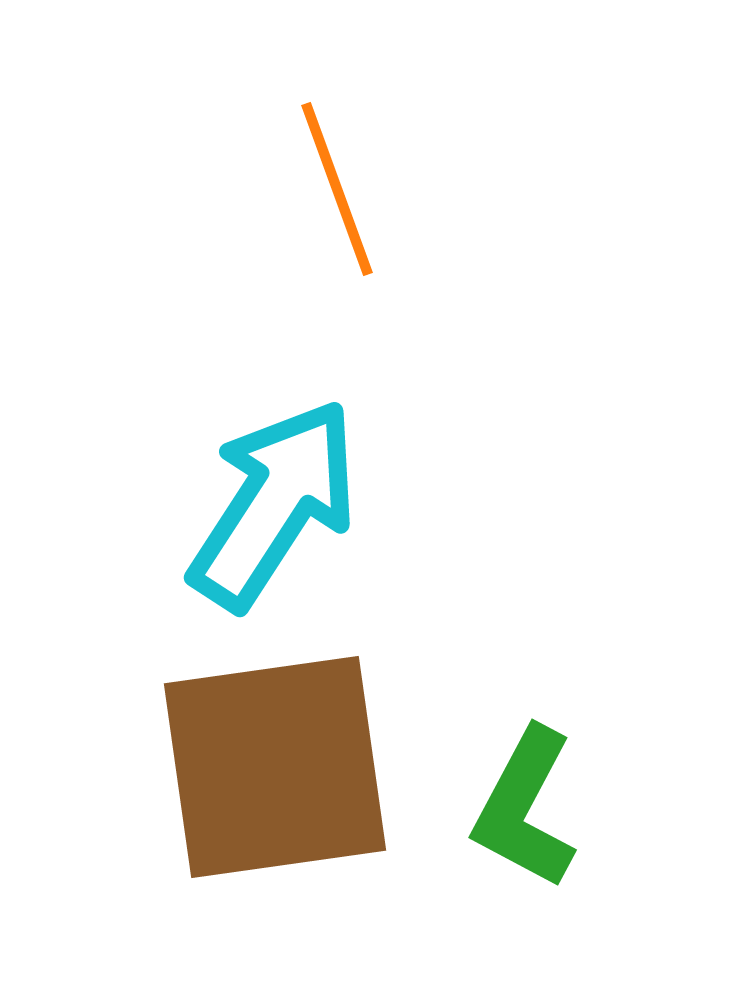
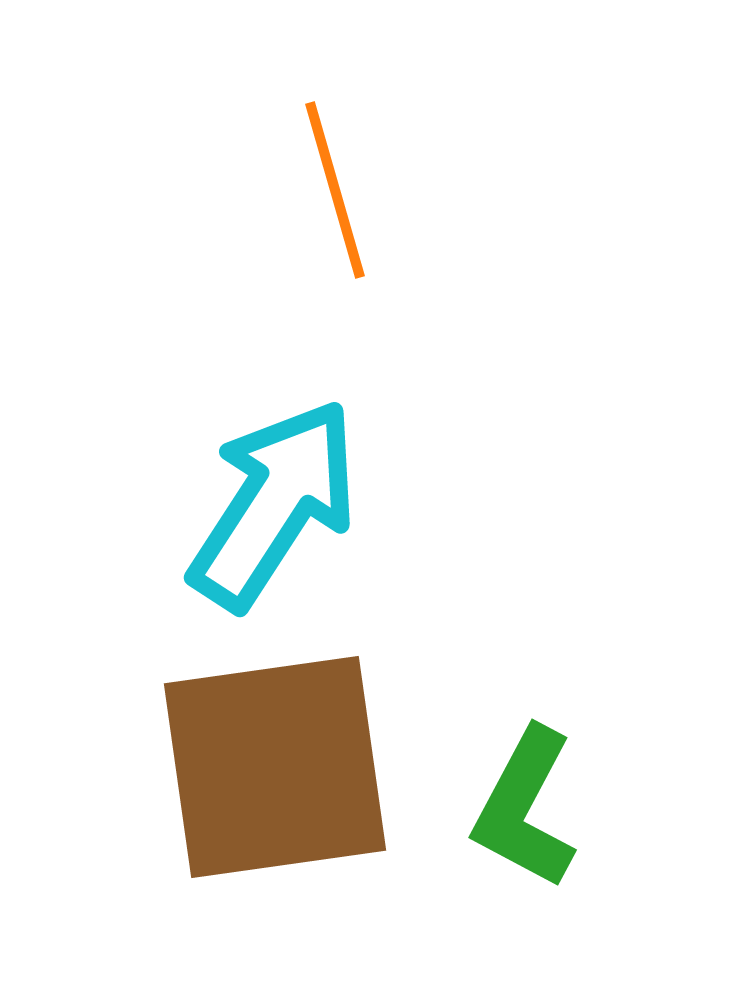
orange line: moved 2 px left, 1 px down; rotated 4 degrees clockwise
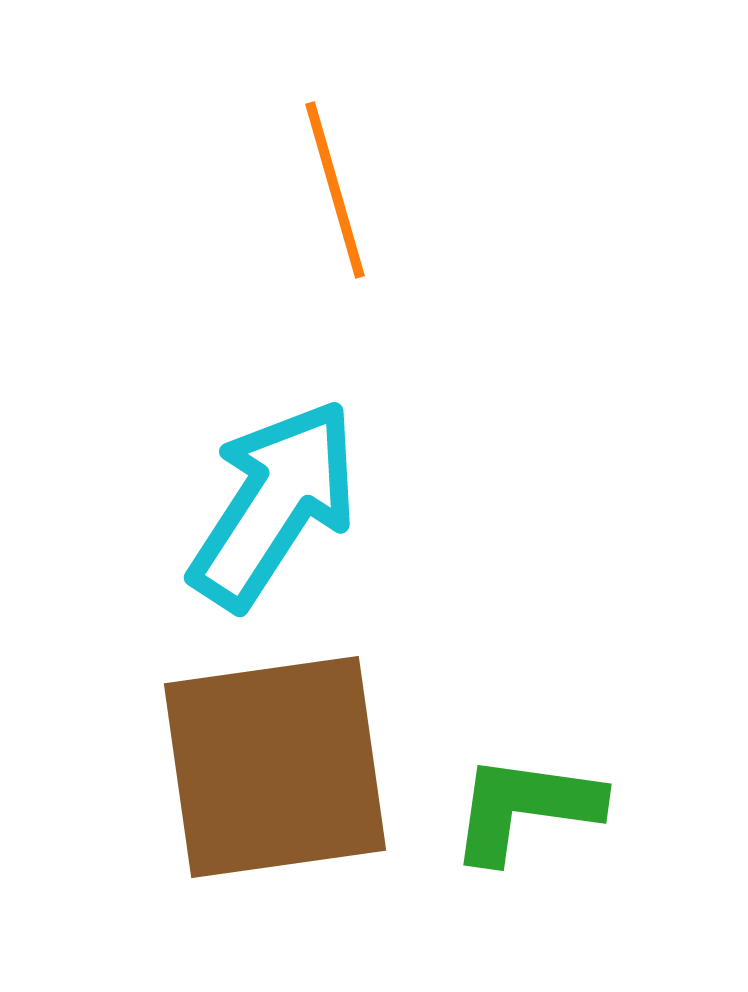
green L-shape: rotated 70 degrees clockwise
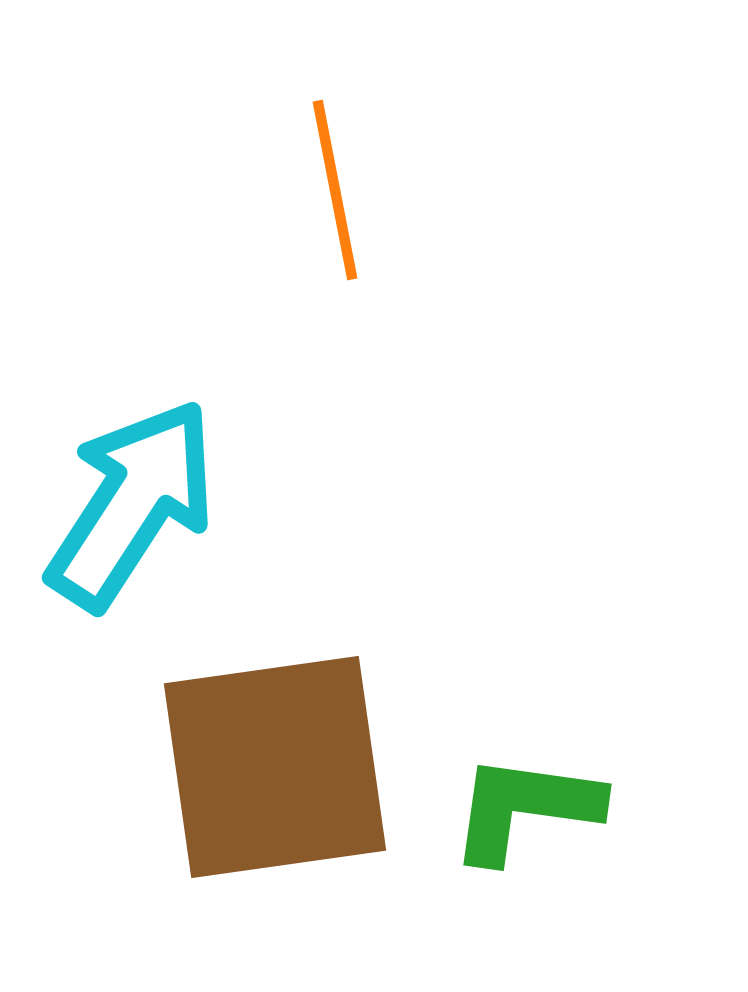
orange line: rotated 5 degrees clockwise
cyan arrow: moved 142 px left
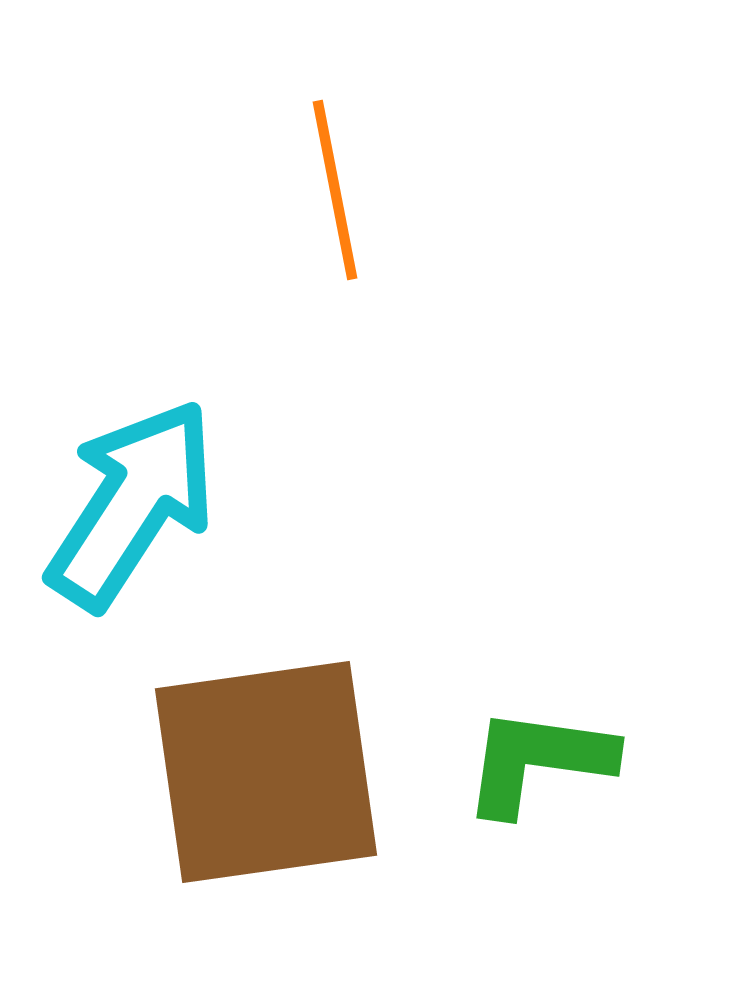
brown square: moved 9 px left, 5 px down
green L-shape: moved 13 px right, 47 px up
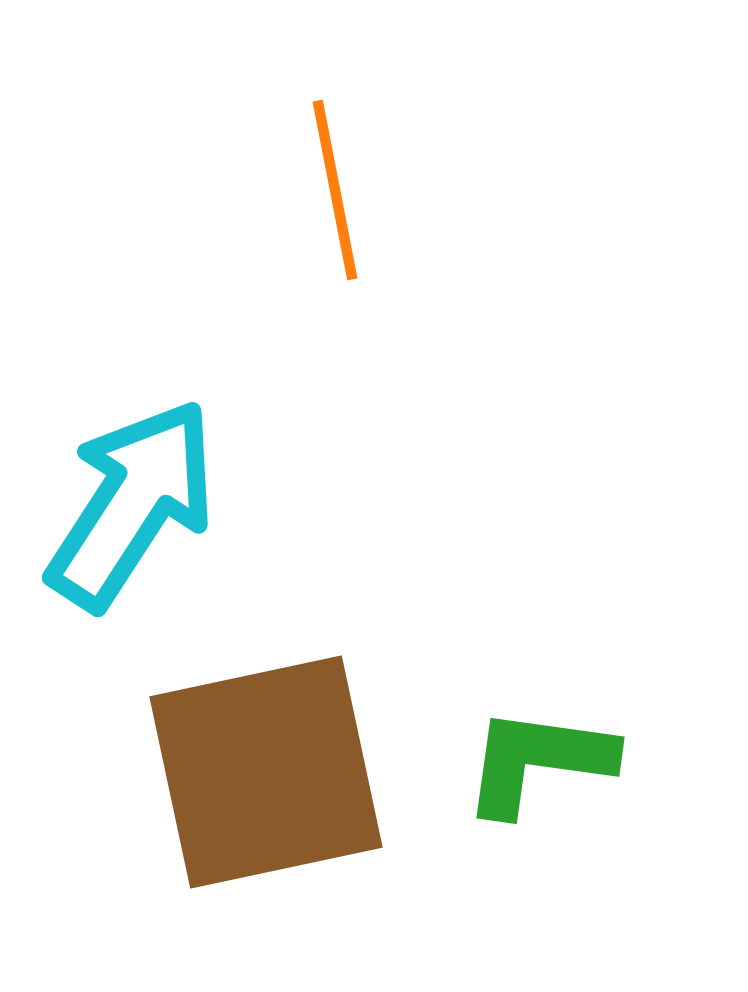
brown square: rotated 4 degrees counterclockwise
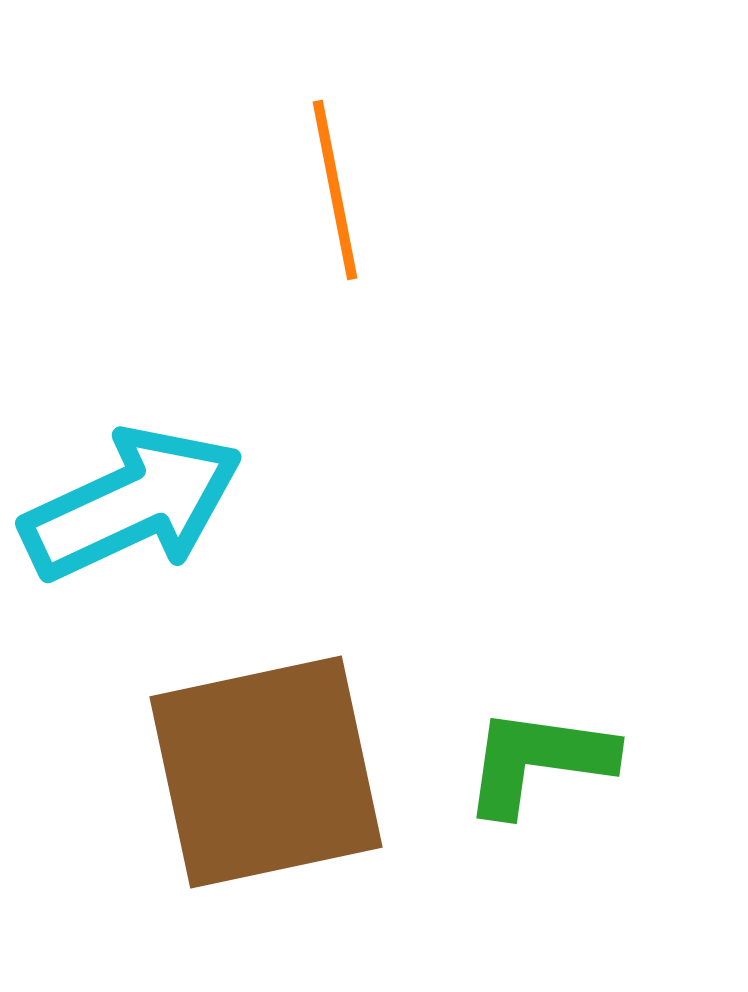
cyan arrow: rotated 32 degrees clockwise
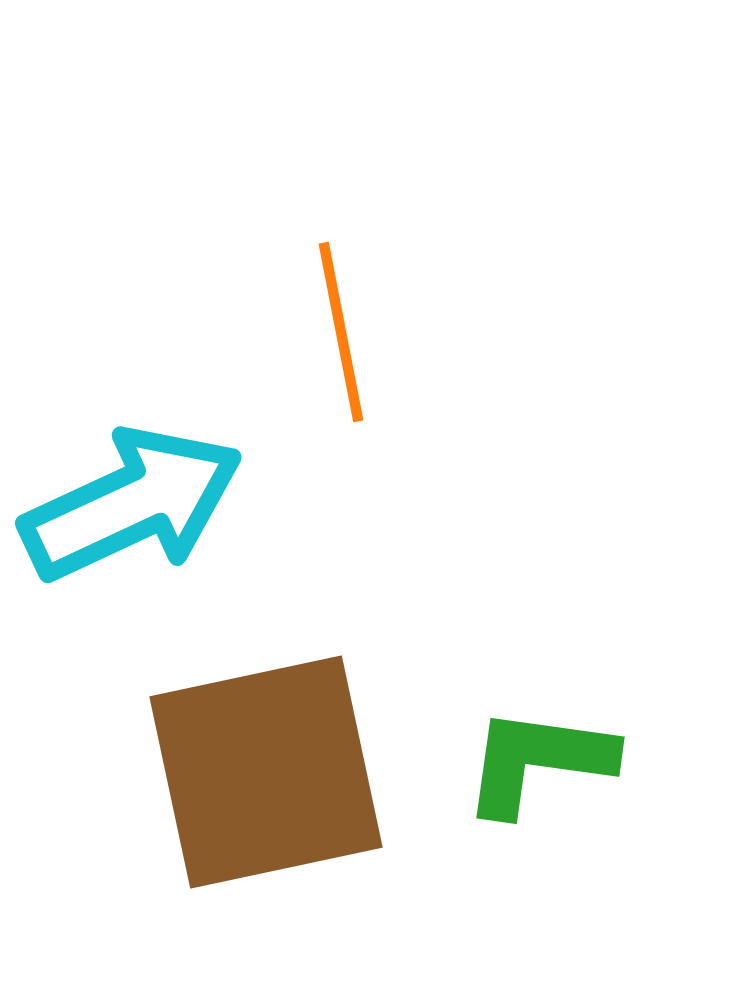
orange line: moved 6 px right, 142 px down
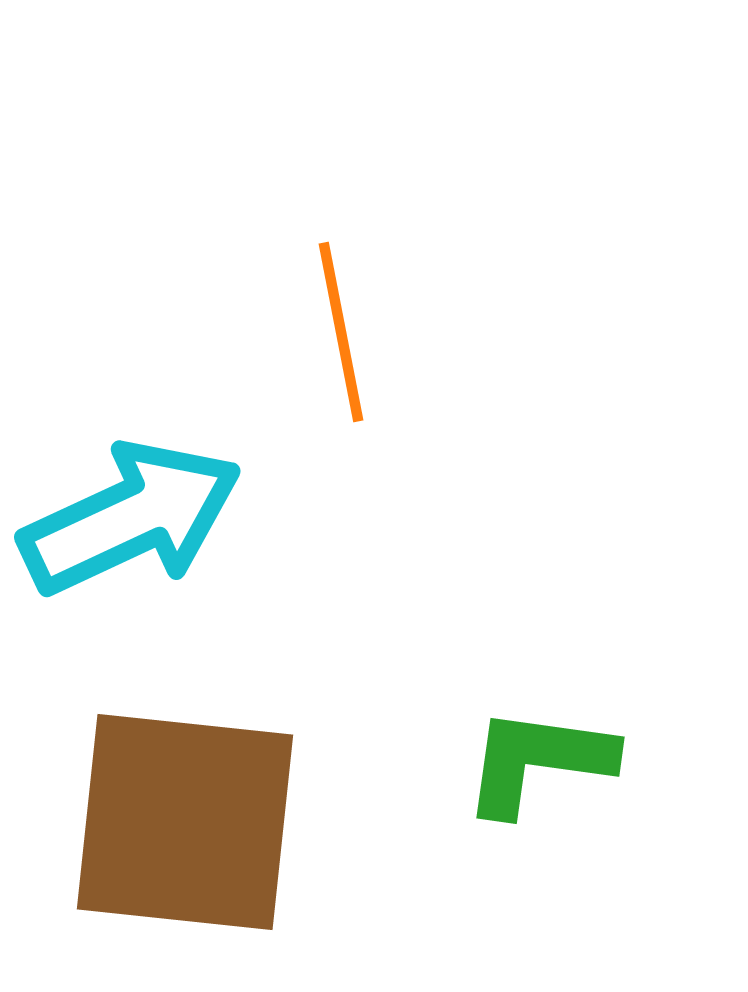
cyan arrow: moved 1 px left, 14 px down
brown square: moved 81 px left, 50 px down; rotated 18 degrees clockwise
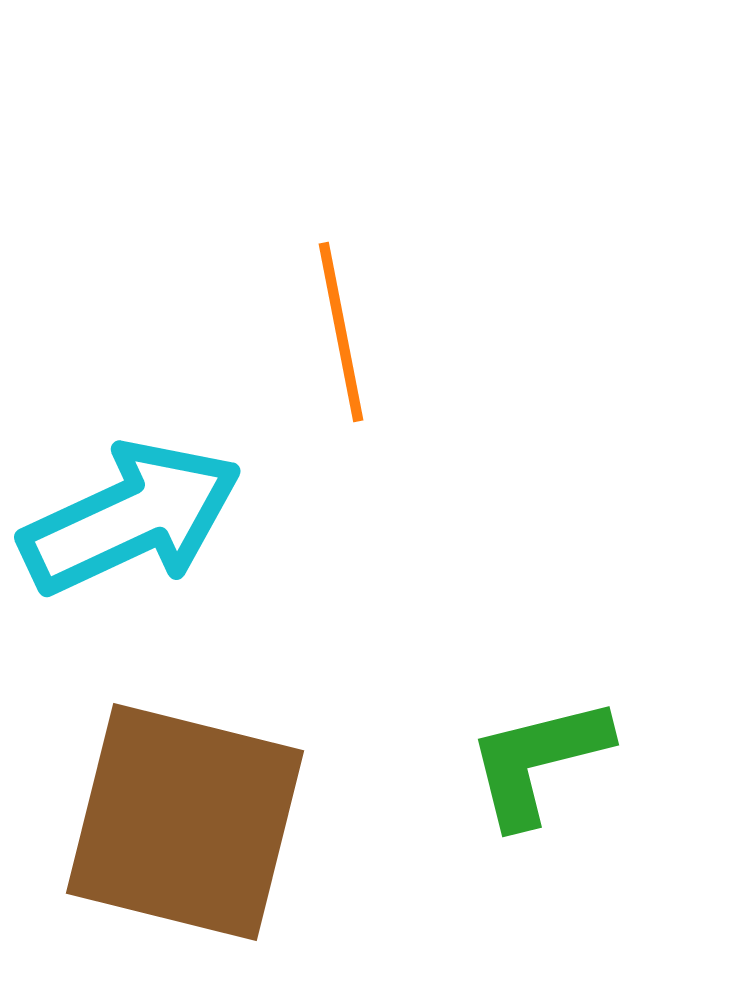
green L-shape: rotated 22 degrees counterclockwise
brown square: rotated 8 degrees clockwise
